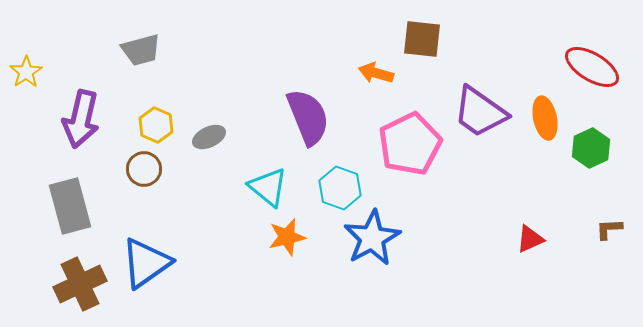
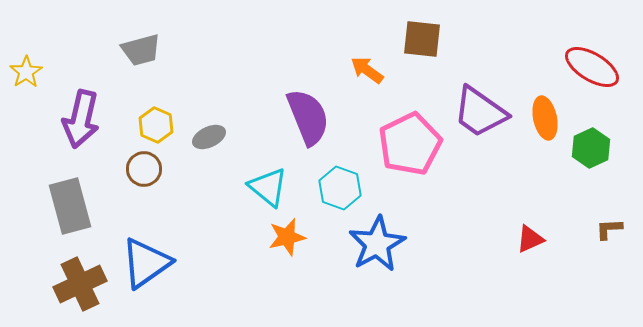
orange arrow: moved 9 px left, 3 px up; rotated 20 degrees clockwise
blue star: moved 5 px right, 6 px down
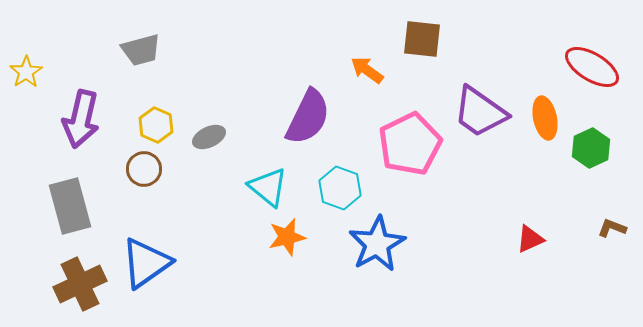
purple semicircle: rotated 48 degrees clockwise
brown L-shape: moved 3 px right, 1 px up; rotated 24 degrees clockwise
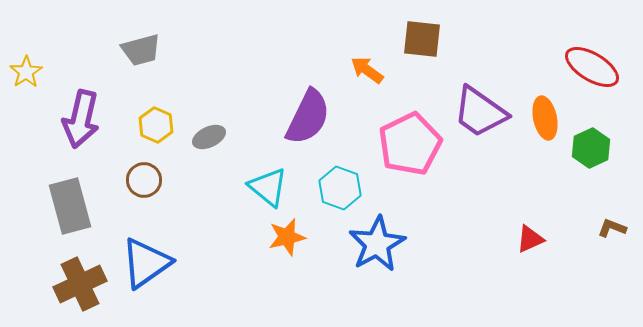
brown circle: moved 11 px down
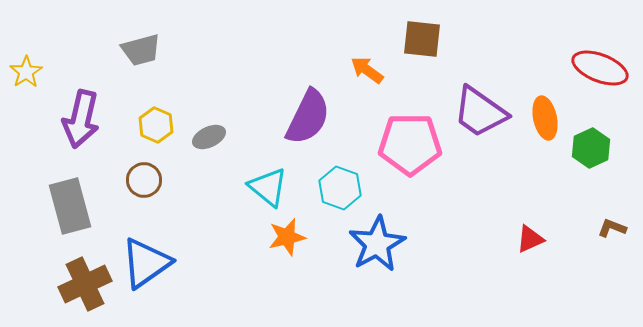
red ellipse: moved 8 px right, 1 px down; rotated 10 degrees counterclockwise
pink pentagon: rotated 26 degrees clockwise
brown cross: moved 5 px right
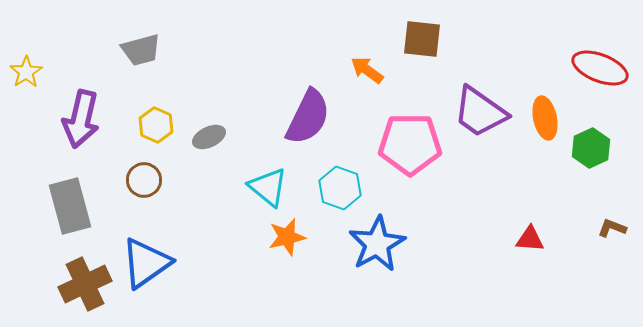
red triangle: rotated 28 degrees clockwise
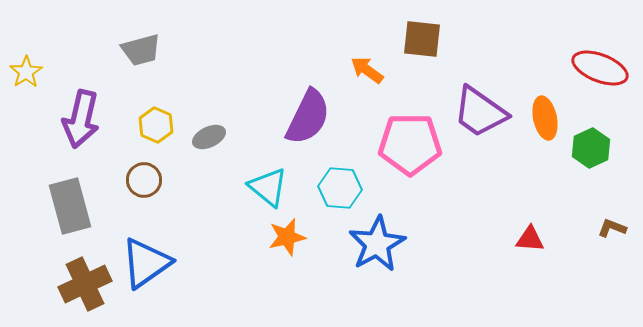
cyan hexagon: rotated 15 degrees counterclockwise
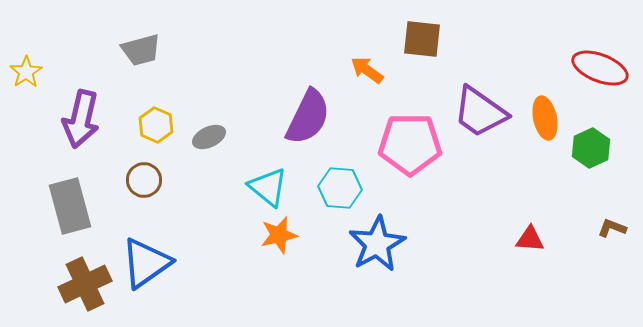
orange star: moved 8 px left, 2 px up
